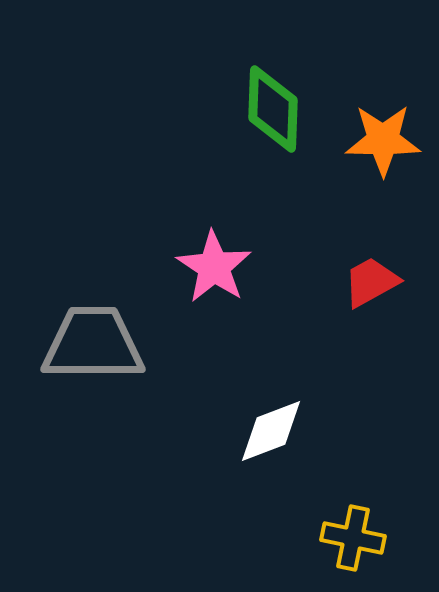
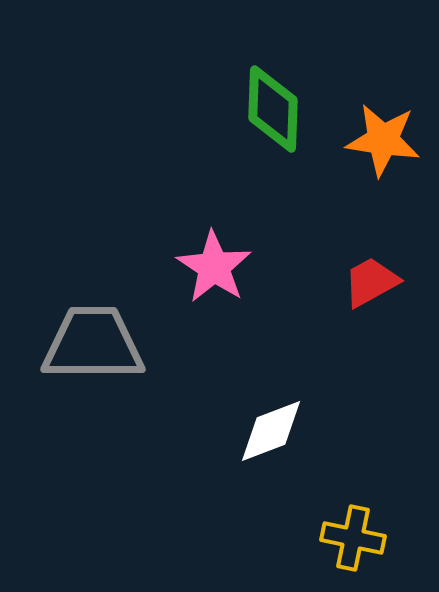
orange star: rotated 8 degrees clockwise
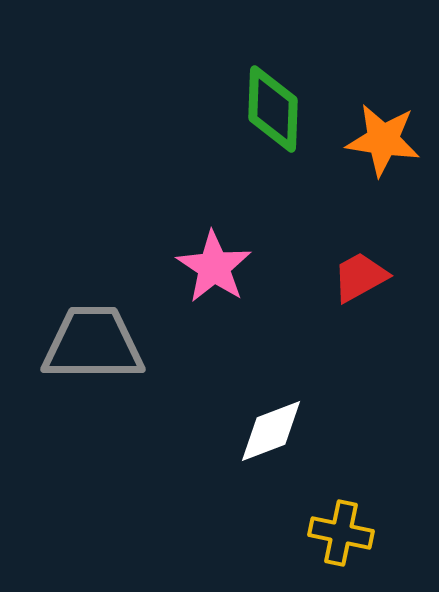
red trapezoid: moved 11 px left, 5 px up
yellow cross: moved 12 px left, 5 px up
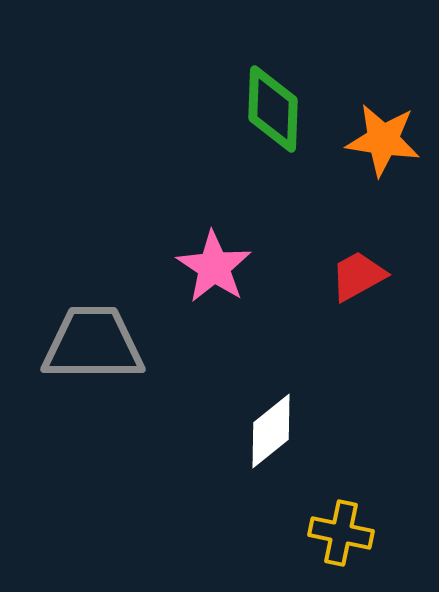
red trapezoid: moved 2 px left, 1 px up
white diamond: rotated 18 degrees counterclockwise
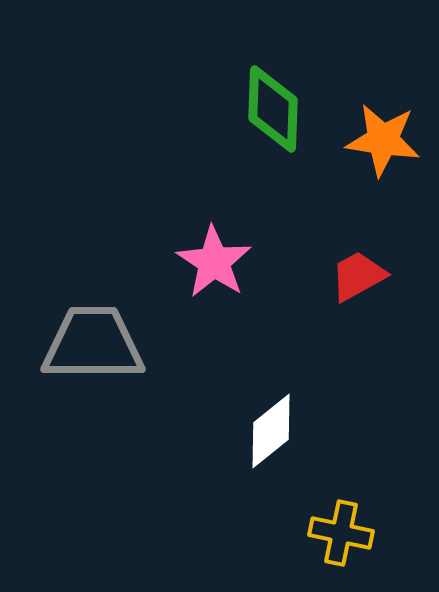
pink star: moved 5 px up
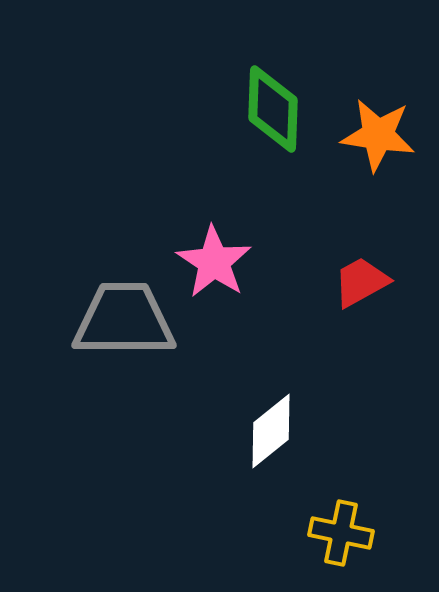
orange star: moved 5 px left, 5 px up
red trapezoid: moved 3 px right, 6 px down
gray trapezoid: moved 31 px right, 24 px up
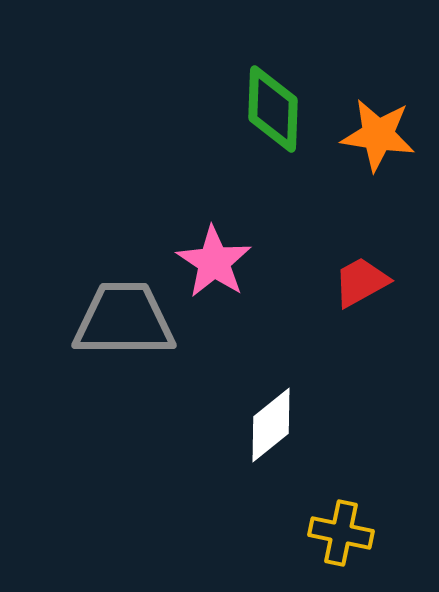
white diamond: moved 6 px up
